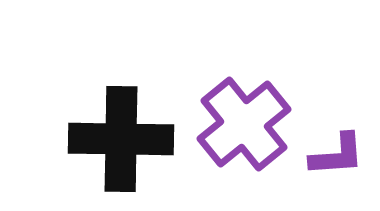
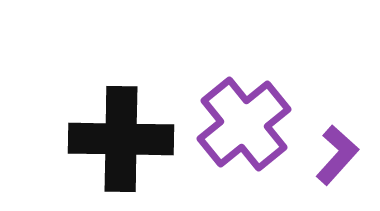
purple L-shape: rotated 44 degrees counterclockwise
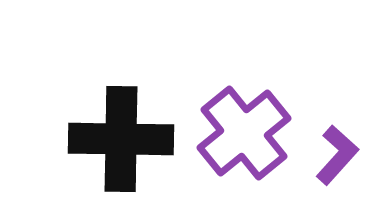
purple cross: moved 9 px down
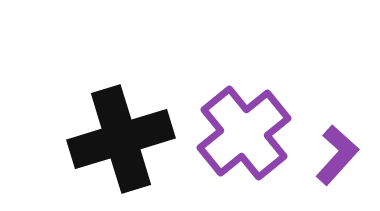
black cross: rotated 18 degrees counterclockwise
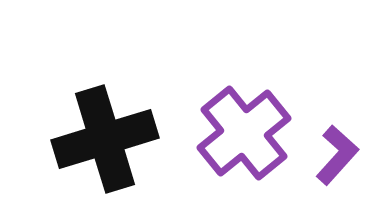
black cross: moved 16 px left
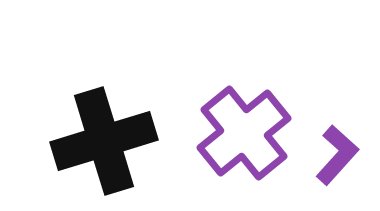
black cross: moved 1 px left, 2 px down
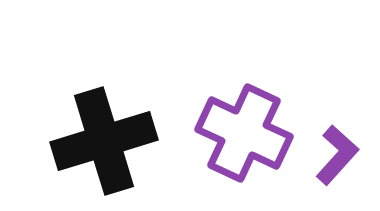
purple cross: rotated 26 degrees counterclockwise
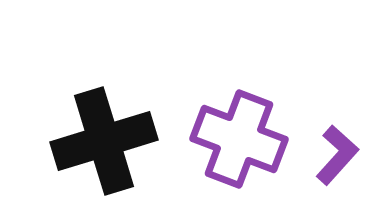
purple cross: moved 5 px left, 6 px down; rotated 4 degrees counterclockwise
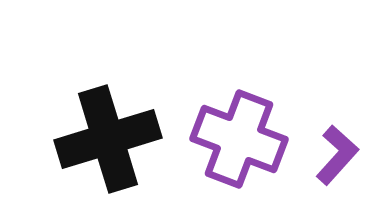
black cross: moved 4 px right, 2 px up
